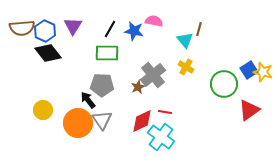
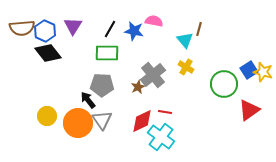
yellow circle: moved 4 px right, 6 px down
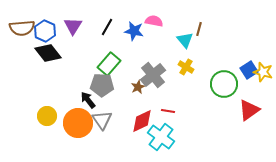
black line: moved 3 px left, 2 px up
green rectangle: moved 2 px right, 11 px down; rotated 50 degrees counterclockwise
red line: moved 3 px right, 1 px up
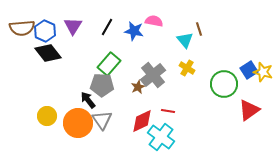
brown line: rotated 32 degrees counterclockwise
yellow cross: moved 1 px right, 1 px down
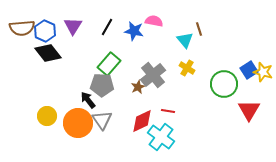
red triangle: rotated 25 degrees counterclockwise
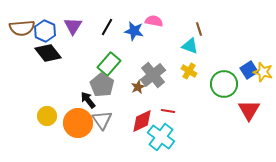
cyan triangle: moved 5 px right, 6 px down; rotated 30 degrees counterclockwise
yellow cross: moved 2 px right, 3 px down
gray pentagon: rotated 30 degrees clockwise
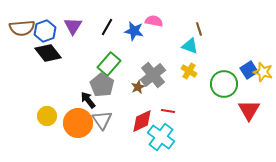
blue hexagon: rotated 15 degrees clockwise
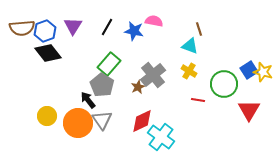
red line: moved 30 px right, 11 px up
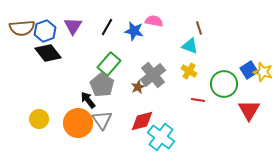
brown line: moved 1 px up
yellow circle: moved 8 px left, 3 px down
red diamond: rotated 10 degrees clockwise
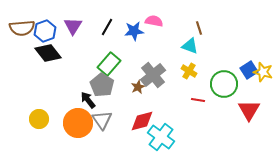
blue star: rotated 18 degrees counterclockwise
